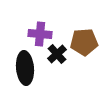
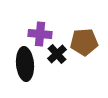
black ellipse: moved 4 px up
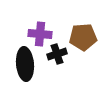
brown pentagon: moved 1 px left, 5 px up
black cross: rotated 24 degrees clockwise
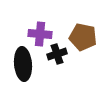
brown pentagon: rotated 16 degrees clockwise
black ellipse: moved 2 px left
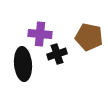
brown pentagon: moved 6 px right
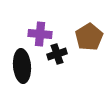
brown pentagon: rotated 28 degrees clockwise
black ellipse: moved 1 px left, 2 px down
